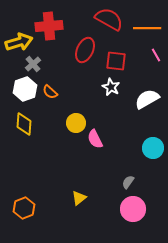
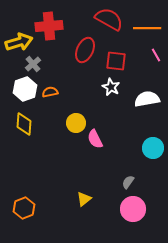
orange semicircle: rotated 126 degrees clockwise
white semicircle: rotated 20 degrees clockwise
yellow triangle: moved 5 px right, 1 px down
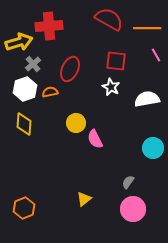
red ellipse: moved 15 px left, 19 px down
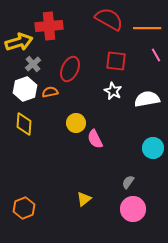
white star: moved 2 px right, 4 px down
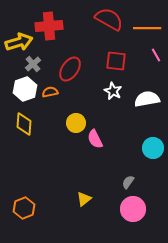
red ellipse: rotated 10 degrees clockwise
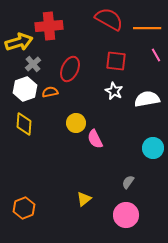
red ellipse: rotated 10 degrees counterclockwise
white star: moved 1 px right
pink circle: moved 7 px left, 6 px down
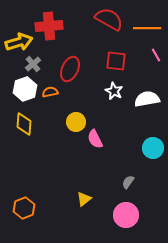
yellow circle: moved 1 px up
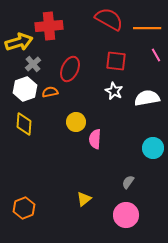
white semicircle: moved 1 px up
pink semicircle: rotated 30 degrees clockwise
